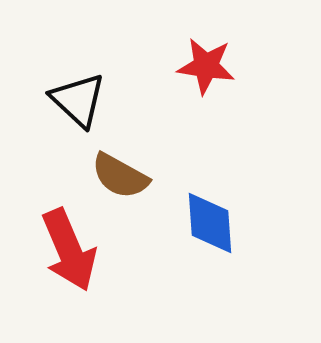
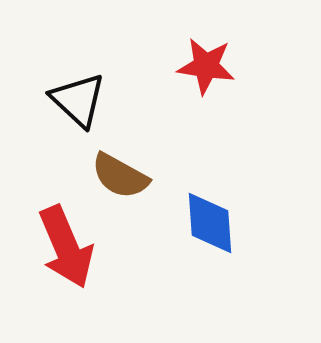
red arrow: moved 3 px left, 3 px up
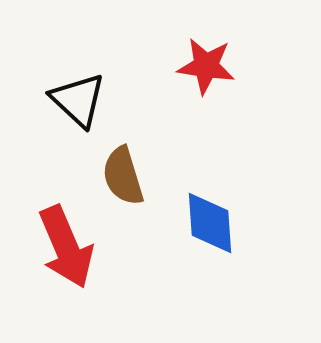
brown semicircle: moved 3 px right; rotated 44 degrees clockwise
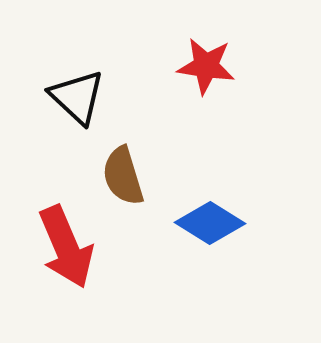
black triangle: moved 1 px left, 3 px up
blue diamond: rotated 54 degrees counterclockwise
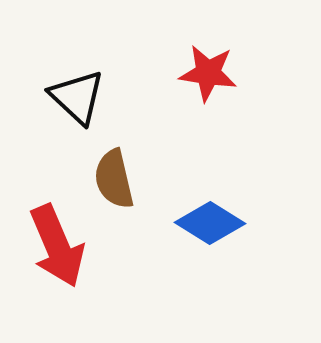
red star: moved 2 px right, 7 px down
brown semicircle: moved 9 px left, 3 px down; rotated 4 degrees clockwise
red arrow: moved 9 px left, 1 px up
